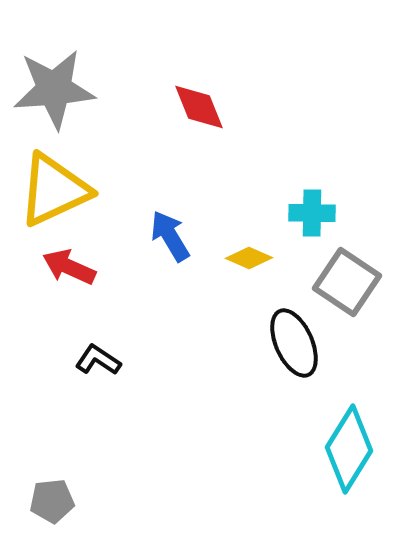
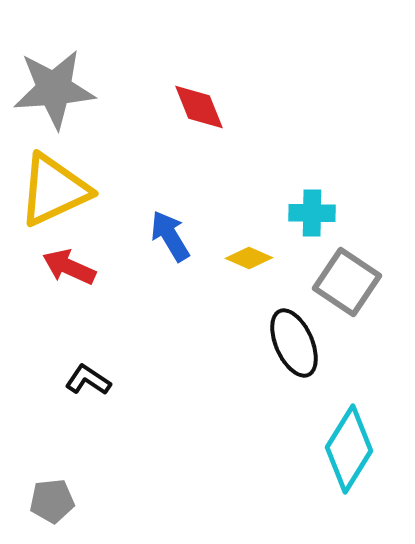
black L-shape: moved 10 px left, 20 px down
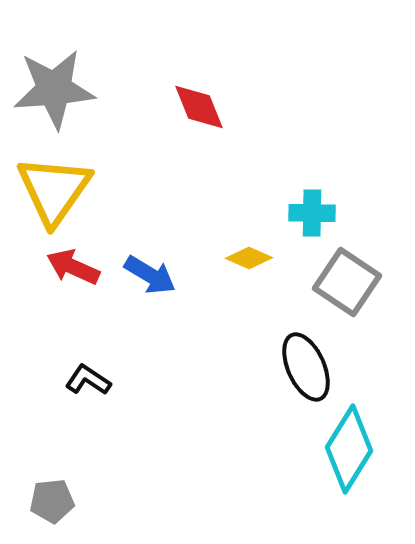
yellow triangle: rotated 30 degrees counterclockwise
blue arrow: moved 20 px left, 39 px down; rotated 152 degrees clockwise
red arrow: moved 4 px right
black ellipse: moved 12 px right, 24 px down
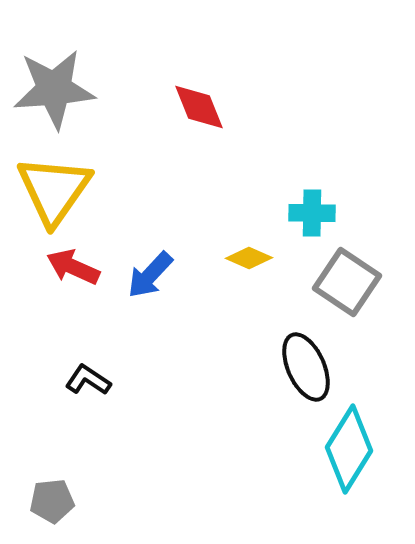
blue arrow: rotated 102 degrees clockwise
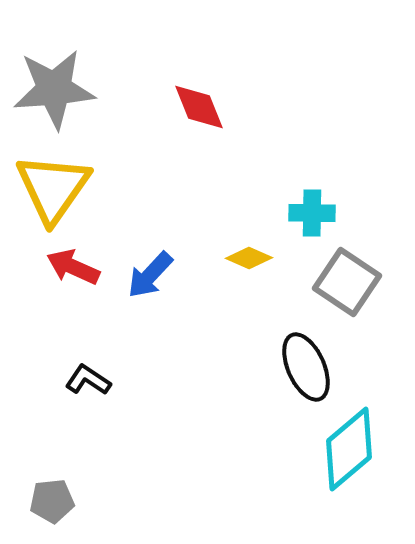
yellow triangle: moved 1 px left, 2 px up
cyan diamond: rotated 18 degrees clockwise
